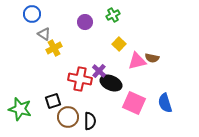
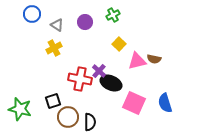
gray triangle: moved 13 px right, 9 px up
brown semicircle: moved 2 px right, 1 px down
black semicircle: moved 1 px down
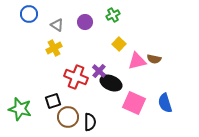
blue circle: moved 3 px left
red cross: moved 4 px left, 2 px up; rotated 10 degrees clockwise
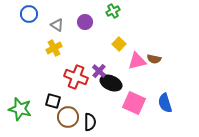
green cross: moved 4 px up
black square: rotated 35 degrees clockwise
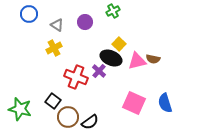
brown semicircle: moved 1 px left
black ellipse: moved 25 px up
black square: rotated 21 degrees clockwise
black semicircle: rotated 54 degrees clockwise
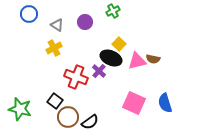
black square: moved 2 px right
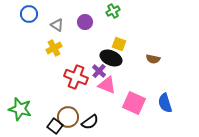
yellow square: rotated 24 degrees counterclockwise
pink triangle: moved 30 px left, 24 px down; rotated 36 degrees clockwise
black square: moved 25 px down
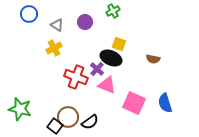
purple cross: moved 2 px left, 2 px up
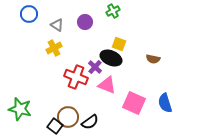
purple cross: moved 2 px left, 2 px up
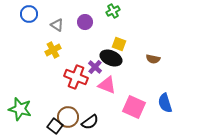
yellow cross: moved 1 px left, 2 px down
pink square: moved 4 px down
